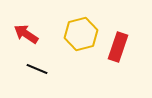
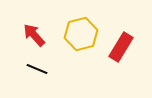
red arrow: moved 8 px right, 1 px down; rotated 15 degrees clockwise
red rectangle: moved 3 px right; rotated 12 degrees clockwise
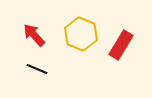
yellow hexagon: rotated 24 degrees counterclockwise
red rectangle: moved 2 px up
